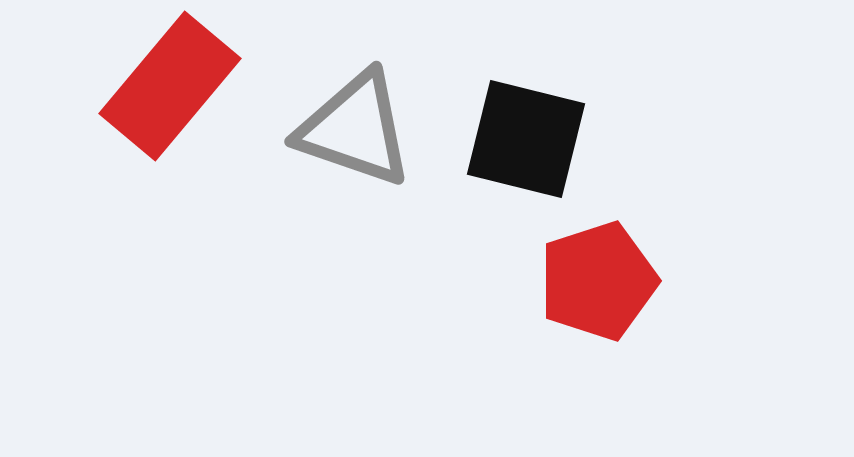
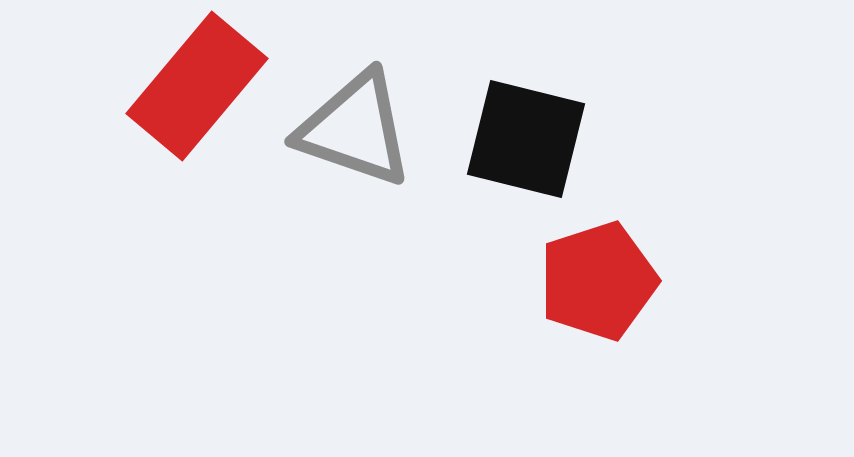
red rectangle: moved 27 px right
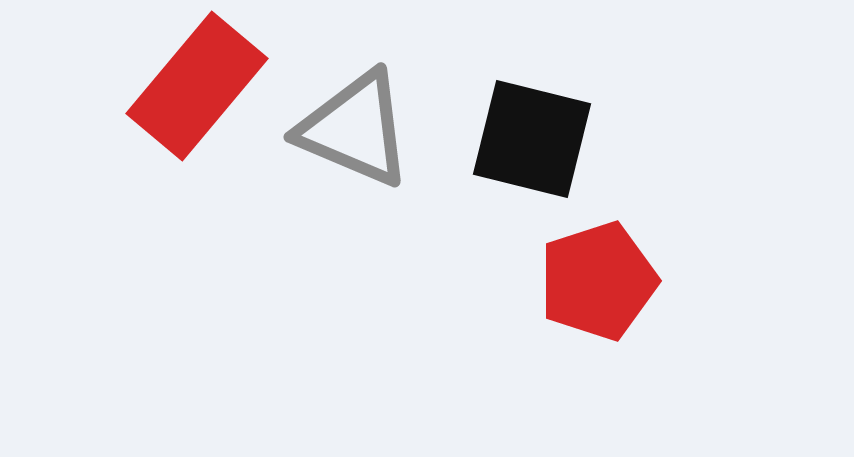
gray triangle: rotated 4 degrees clockwise
black square: moved 6 px right
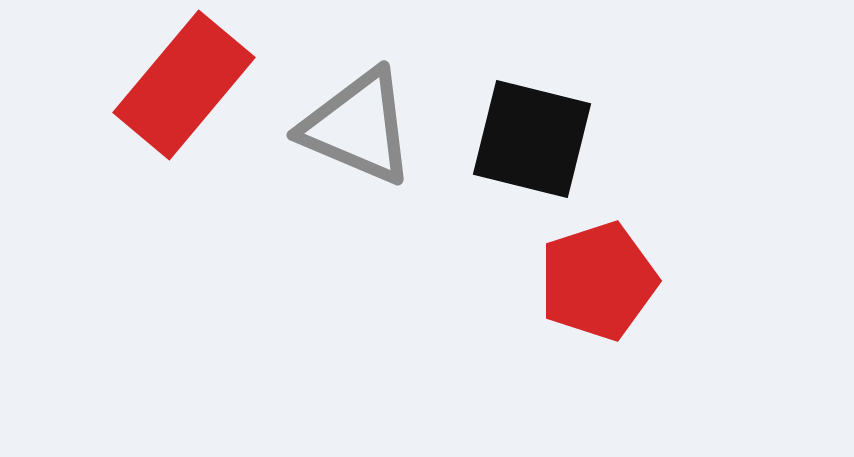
red rectangle: moved 13 px left, 1 px up
gray triangle: moved 3 px right, 2 px up
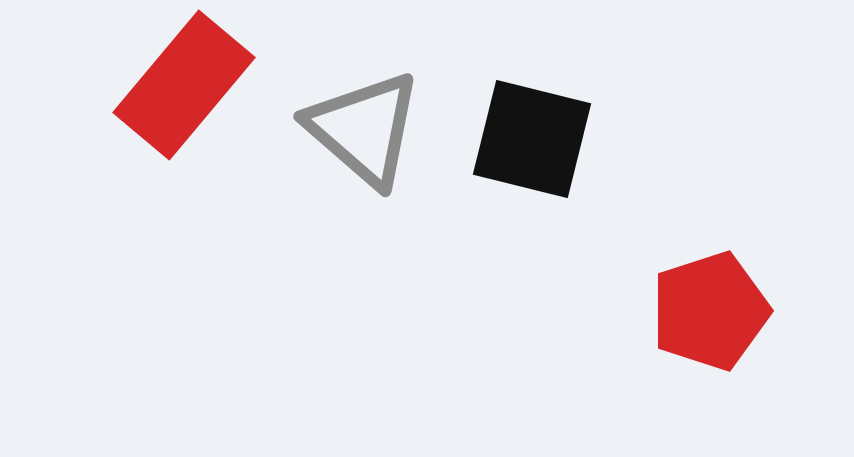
gray triangle: moved 6 px right, 2 px down; rotated 18 degrees clockwise
red pentagon: moved 112 px right, 30 px down
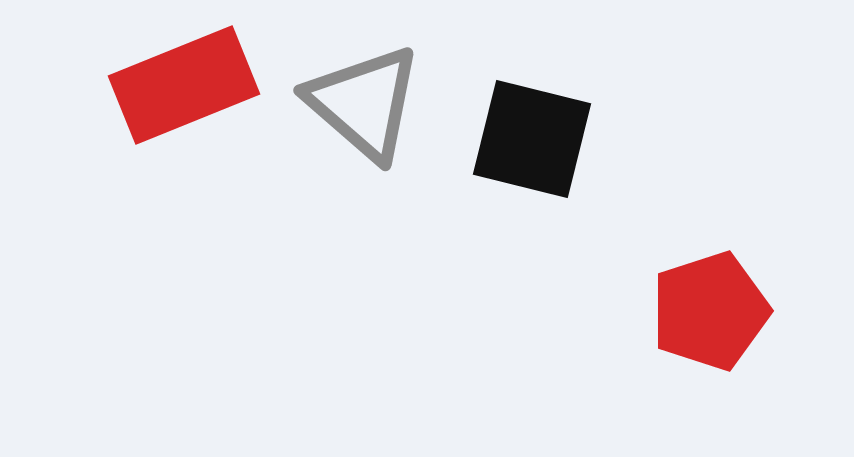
red rectangle: rotated 28 degrees clockwise
gray triangle: moved 26 px up
